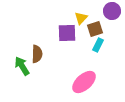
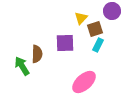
purple square: moved 2 px left, 10 px down
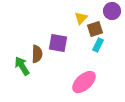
purple square: moved 7 px left; rotated 12 degrees clockwise
